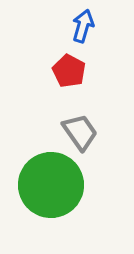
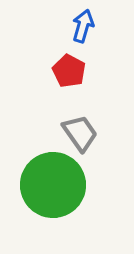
gray trapezoid: moved 1 px down
green circle: moved 2 px right
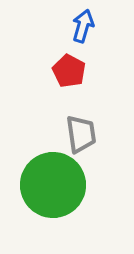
gray trapezoid: moved 1 px right, 1 px down; rotated 27 degrees clockwise
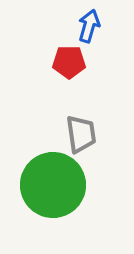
blue arrow: moved 6 px right
red pentagon: moved 9 px up; rotated 28 degrees counterclockwise
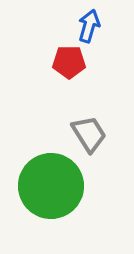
gray trapezoid: moved 8 px right; rotated 24 degrees counterclockwise
green circle: moved 2 px left, 1 px down
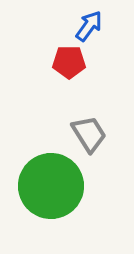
blue arrow: rotated 20 degrees clockwise
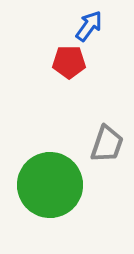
gray trapezoid: moved 18 px right, 10 px down; rotated 51 degrees clockwise
green circle: moved 1 px left, 1 px up
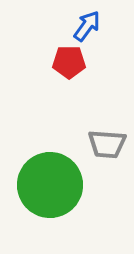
blue arrow: moved 2 px left
gray trapezoid: rotated 75 degrees clockwise
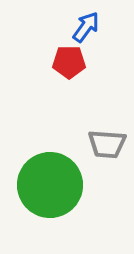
blue arrow: moved 1 px left, 1 px down
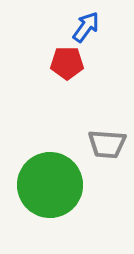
red pentagon: moved 2 px left, 1 px down
